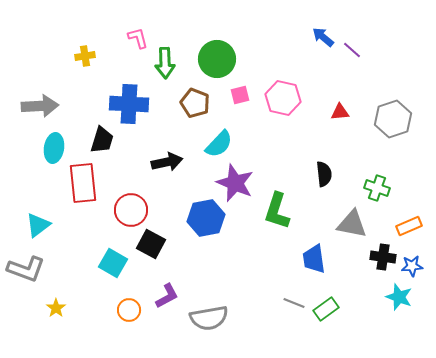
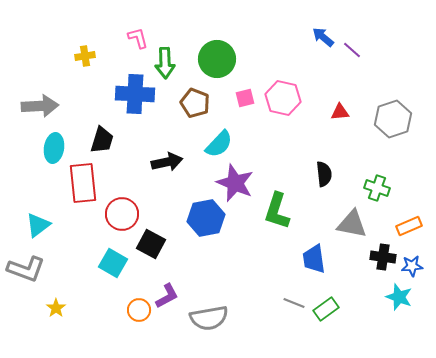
pink square: moved 5 px right, 3 px down
blue cross: moved 6 px right, 10 px up
red circle: moved 9 px left, 4 px down
orange circle: moved 10 px right
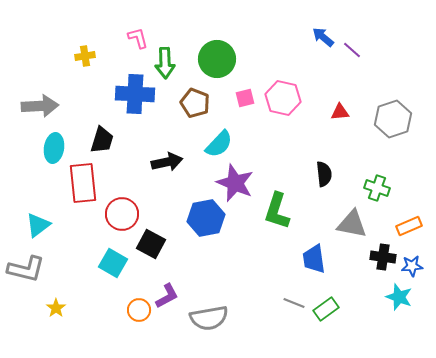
gray L-shape: rotated 6 degrees counterclockwise
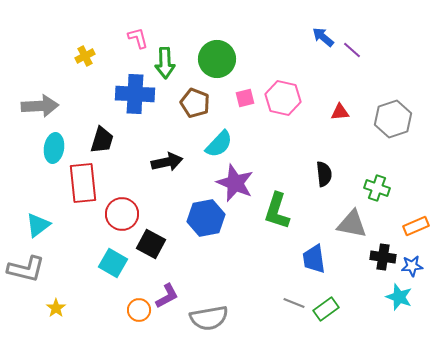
yellow cross: rotated 18 degrees counterclockwise
orange rectangle: moved 7 px right
